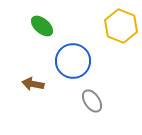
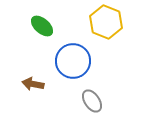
yellow hexagon: moved 15 px left, 4 px up
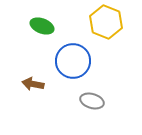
green ellipse: rotated 20 degrees counterclockwise
gray ellipse: rotated 40 degrees counterclockwise
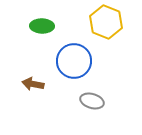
green ellipse: rotated 20 degrees counterclockwise
blue circle: moved 1 px right
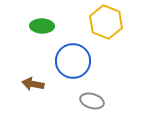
blue circle: moved 1 px left
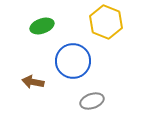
green ellipse: rotated 20 degrees counterclockwise
brown arrow: moved 2 px up
gray ellipse: rotated 35 degrees counterclockwise
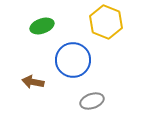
blue circle: moved 1 px up
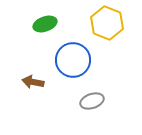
yellow hexagon: moved 1 px right, 1 px down
green ellipse: moved 3 px right, 2 px up
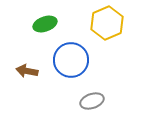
yellow hexagon: rotated 16 degrees clockwise
blue circle: moved 2 px left
brown arrow: moved 6 px left, 11 px up
